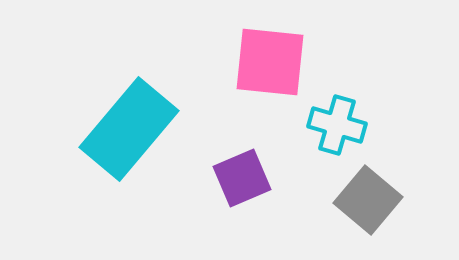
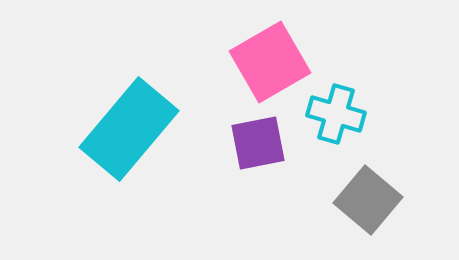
pink square: rotated 36 degrees counterclockwise
cyan cross: moved 1 px left, 11 px up
purple square: moved 16 px right, 35 px up; rotated 12 degrees clockwise
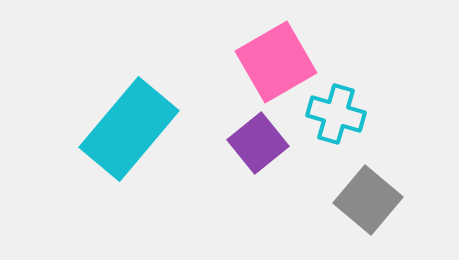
pink square: moved 6 px right
purple square: rotated 28 degrees counterclockwise
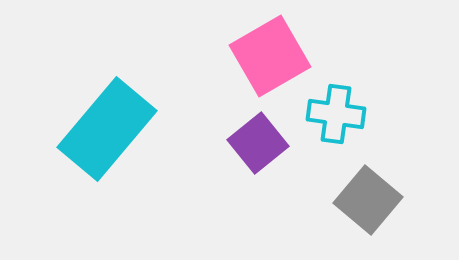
pink square: moved 6 px left, 6 px up
cyan cross: rotated 8 degrees counterclockwise
cyan rectangle: moved 22 px left
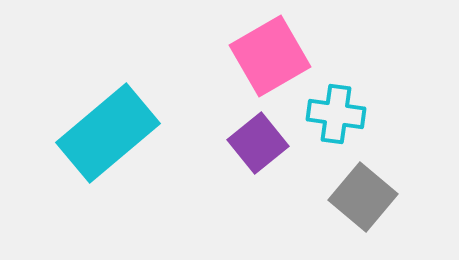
cyan rectangle: moved 1 px right, 4 px down; rotated 10 degrees clockwise
gray square: moved 5 px left, 3 px up
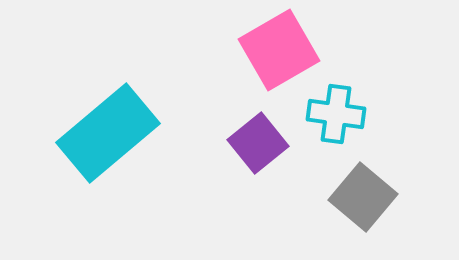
pink square: moved 9 px right, 6 px up
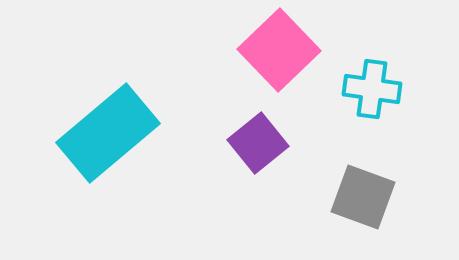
pink square: rotated 14 degrees counterclockwise
cyan cross: moved 36 px right, 25 px up
gray square: rotated 20 degrees counterclockwise
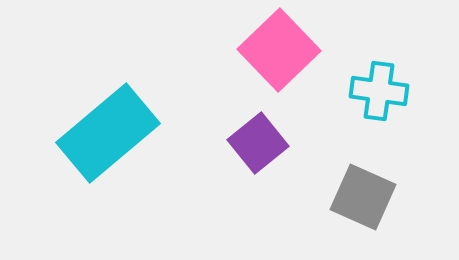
cyan cross: moved 7 px right, 2 px down
gray square: rotated 4 degrees clockwise
